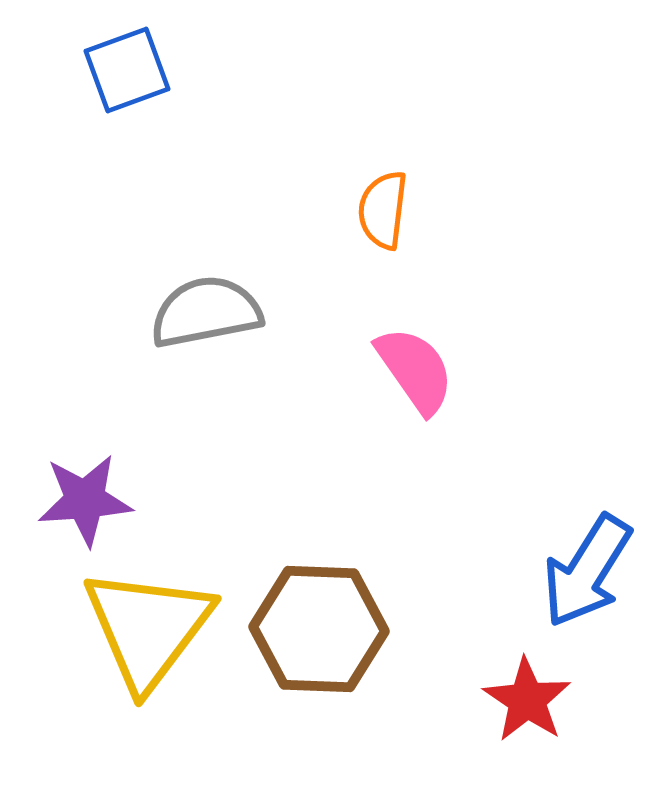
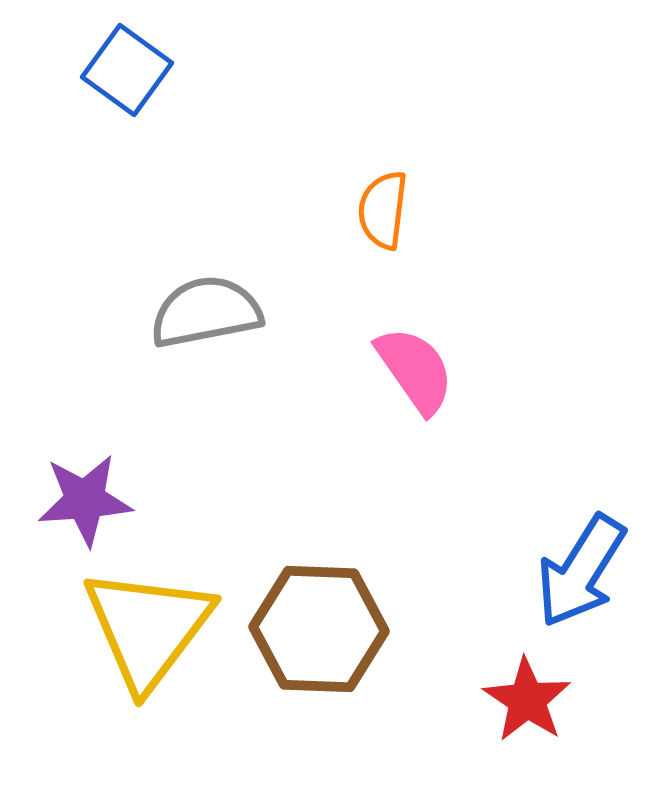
blue square: rotated 34 degrees counterclockwise
blue arrow: moved 6 px left
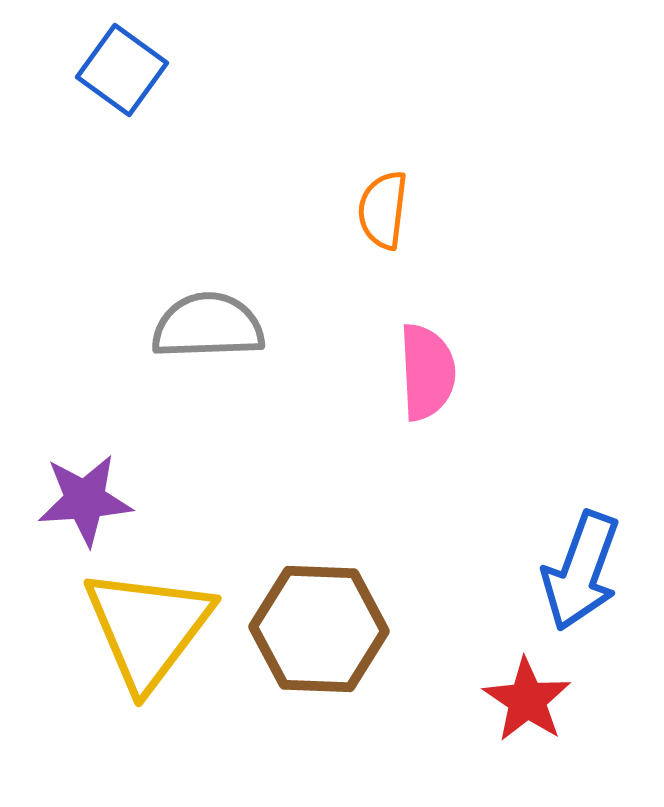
blue square: moved 5 px left
gray semicircle: moved 2 px right, 14 px down; rotated 9 degrees clockwise
pink semicircle: moved 12 px right, 2 px down; rotated 32 degrees clockwise
blue arrow: rotated 12 degrees counterclockwise
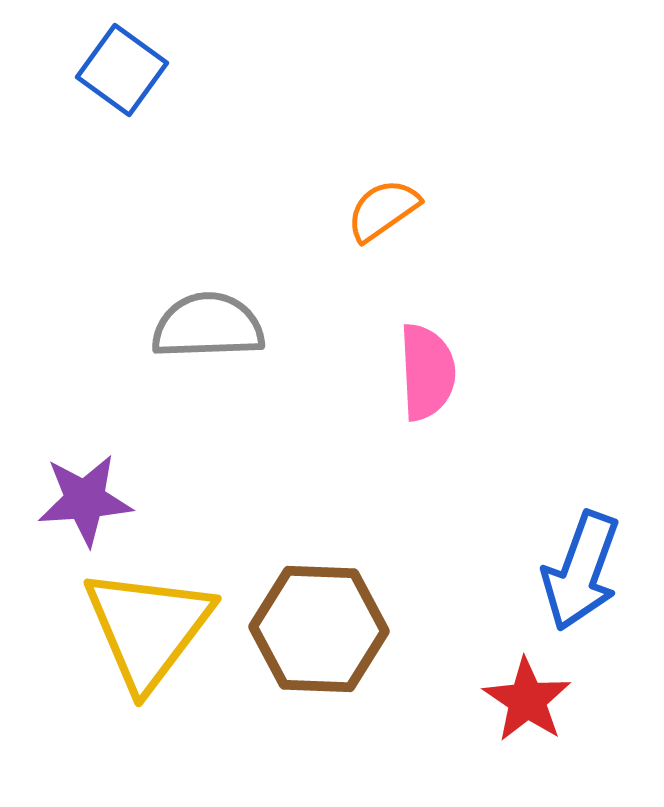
orange semicircle: rotated 48 degrees clockwise
